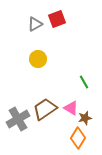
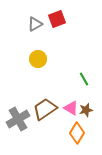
green line: moved 3 px up
brown star: moved 1 px right, 8 px up
orange diamond: moved 1 px left, 5 px up
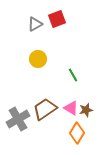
green line: moved 11 px left, 4 px up
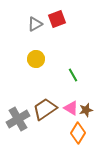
yellow circle: moved 2 px left
orange diamond: moved 1 px right
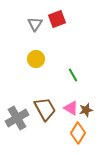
gray triangle: rotated 28 degrees counterclockwise
brown trapezoid: rotated 95 degrees clockwise
gray cross: moved 1 px left, 1 px up
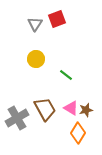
green line: moved 7 px left; rotated 24 degrees counterclockwise
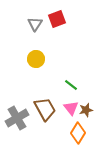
green line: moved 5 px right, 10 px down
pink triangle: rotated 21 degrees clockwise
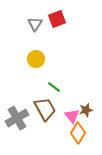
green line: moved 17 px left, 2 px down
pink triangle: moved 1 px right, 8 px down
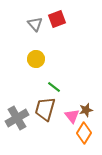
gray triangle: rotated 14 degrees counterclockwise
brown trapezoid: rotated 135 degrees counterclockwise
orange diamond: moved 6 px right
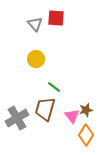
red square: moved 1 px left, 1 px up; rotated 24 degrees clockwise
orange diamond: moved 2 px right, 2 px down
